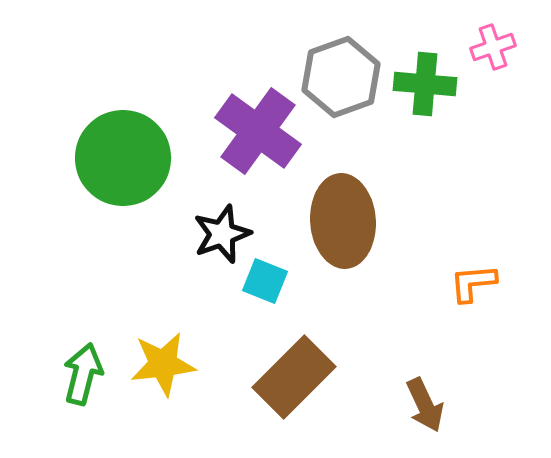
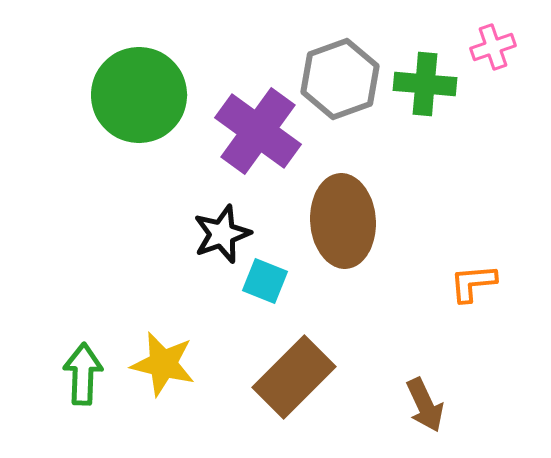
gray hexagon: moved 1 px left, 2 px down
green circle: moved 16 px right, 63 px up
yellow star: rotated 20 degrees clockwise
green arrow: rotated 12 degrees counterclockwise
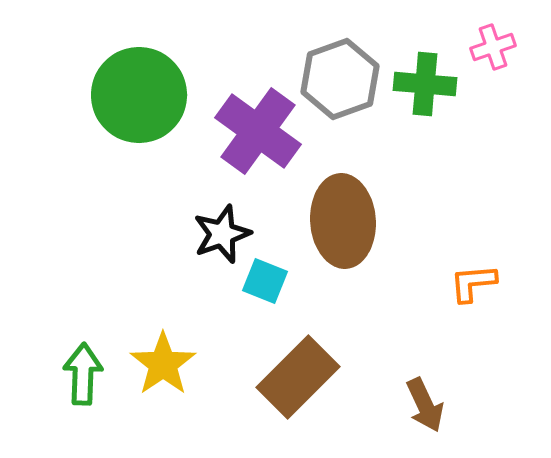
yellow star: rotated 24 degrees clockwise
brown rectangle: moved 4 px right
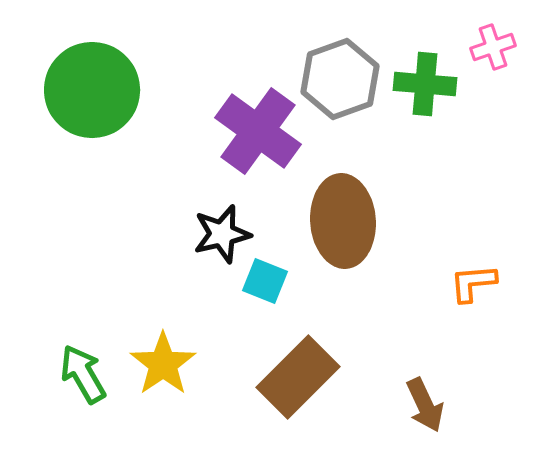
green circle: moved 47 px left, 5 px up
black star: rotated 6 degrees clockwise
green arrow: rotated 32 degrees counterclockwise
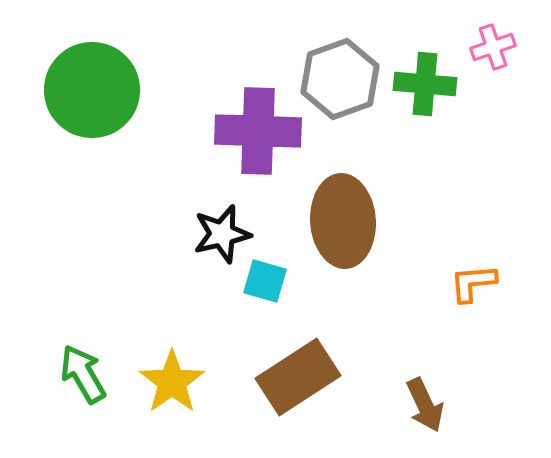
purple cross: rotated 34 degrees counterclockwise
cyan square: rotated 6 degrees counterclockwise
yellow star: moved 9 px right, 18 px down
brown rectangle: rotated 12 degrees clockwise
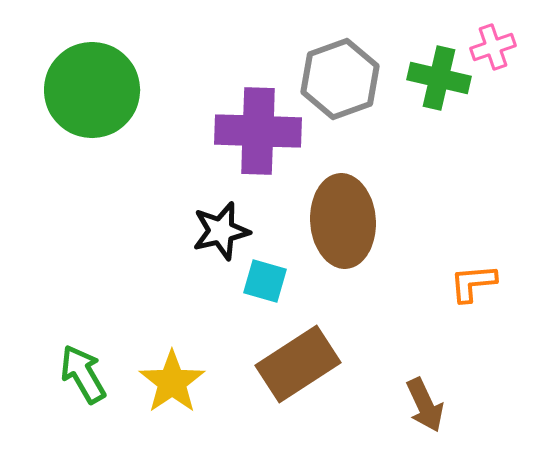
green cross: moved 14 px right, 6 px up; rotated 8 degrees clockwise
black star: moved 1 px left, 3 px up
brown rectangle: moved 13 px up
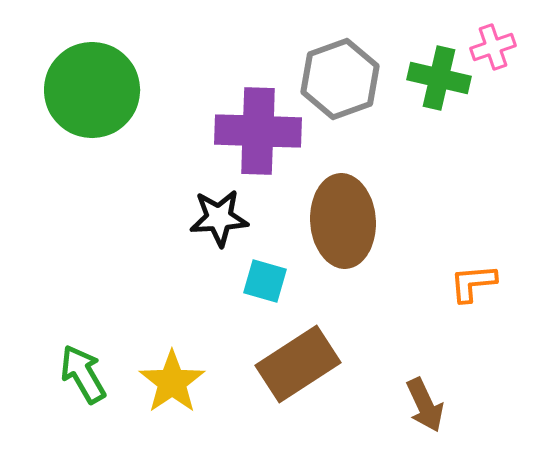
black star: moved 2 px left, 13 px up; rotated 10 degrees clockwise
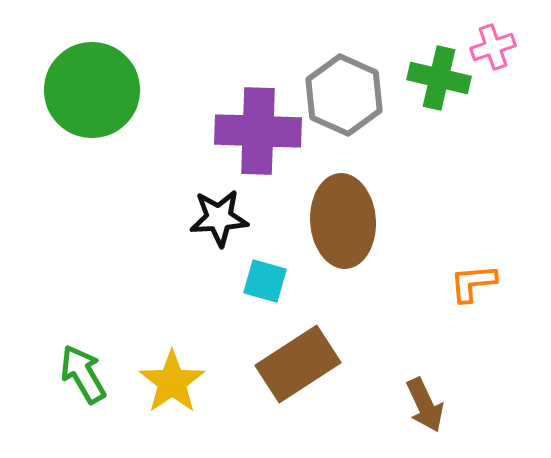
gray hexagon: moved 4 px right, 16 px down; rotated 16 degrees counterclockwise
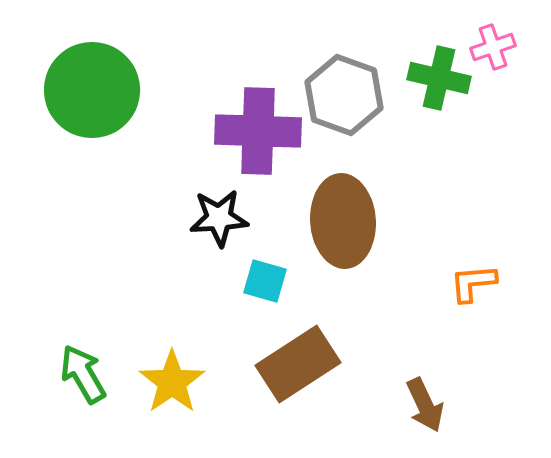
gray hexagon: rotated 4 degrees counterclockwise
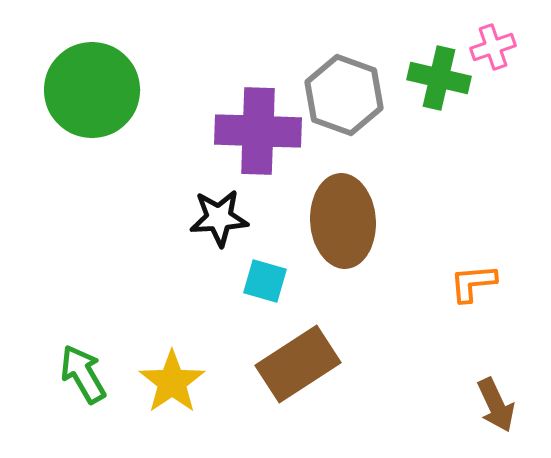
brown arrow: moved 71 px right
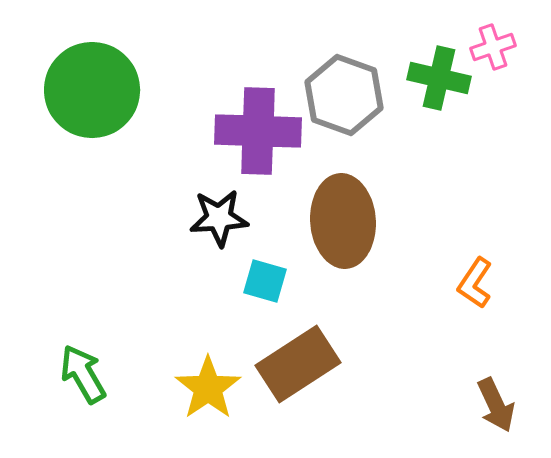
orange L-shape: moved 2 px right; rotated 51 degrees counterclockwise
yellow star: moved 36 px right, 6 px down
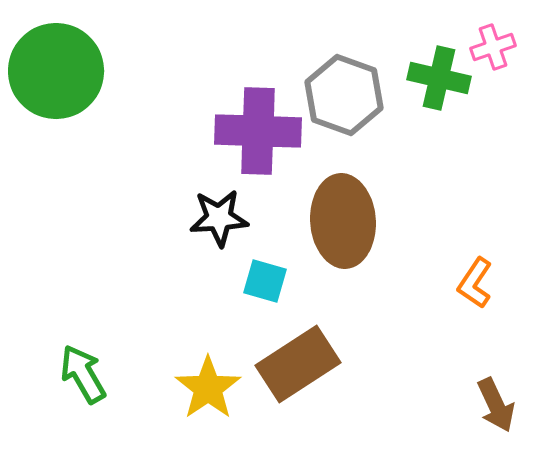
green circle: moved 36 px left, 19 px up
